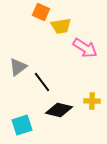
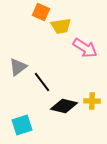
black diamond: moved 5 px right, 4 px up
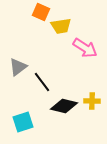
cyan square: moved 1 px right, 3 px up
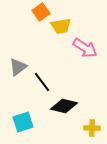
orange square: rotated 30 degrees clockwise
yellow cross: moved 27 px down
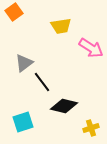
orange square: moved 27 px left
pink arrow: moved 6 px right
gray triangle: moved 6 px right, 4 px up
yellow cross: moved 1 px left; rotated 21 degrees counterclockwise
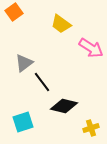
yellow trapezoid: moved 2 px up; rotated 45 degrees clockwise
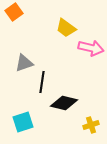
yellow trapezoid: moved 5 px right, 4 px down
pink arrow: rotated 20 degrees counterclockwise
gray triangle: rotated 18 degrees clockwise
black line: rotated 45 degrees clockwise
black diamond: moved 3 px up
yellow cross: moved 3 px up
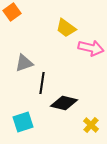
orange square: moved 2 px left
black line: moved 1 px down
yellow cross: rotated 28 degrees counterclockwise
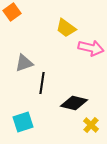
black diamond: moved 10 px right
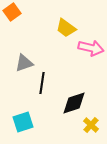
black diamond: rotated 32 degrees counterclockwise
